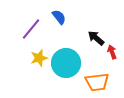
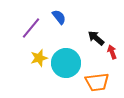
purple line: moved 1 px up
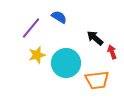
blue semicircle: rotated 21 degrees counterclockwise
black arrow: moved 1 px left
yellow star: moved 2 px left, 3 px up
orange trapezoid: moved 2 px up
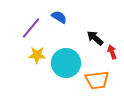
yellow star: rotated 18 degrees clockwise
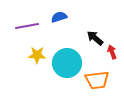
blue semicircle: rotated 49 degrees counterclockwise
purple line: moved 4 px left, 2 px up; rotated 40 degrees clockwise
cyan circle: moved 1 px right
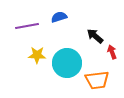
black arrow: moved 2 px up
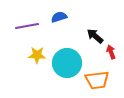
red arrow: moved 1 px left
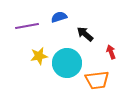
black arrow: moved 10 px left, 2 px up
yellow star: moved 2 px right, 1 px down; rotated 12 degrees counterclockwise
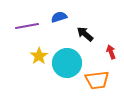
yellow star: rotated 24 degrees counterclockwise
